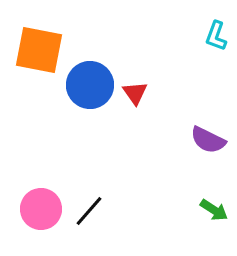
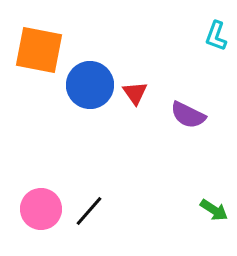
purple semicircle: moved 20 px left, 25 px up
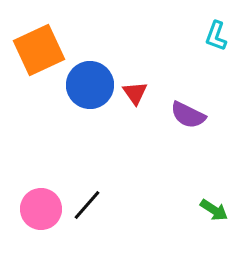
orange square: rotated 36 degrees counterclockwise
black line: moved 2 px left, 6 px up
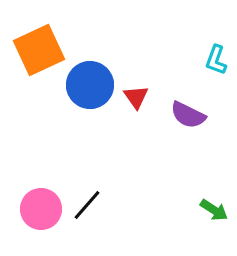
cyan L-shape: moved 24 px down
red triangle: moved 1 px right, 4 px down
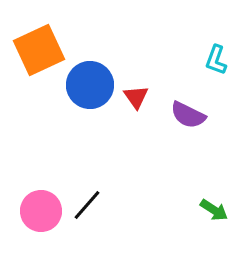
pink circle: moved 2 px down
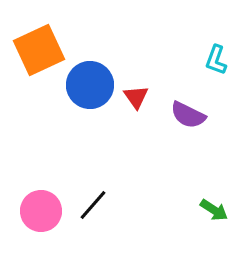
black line: moved 6 px right
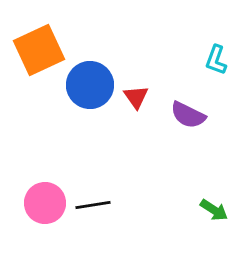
black line: rotated 40 degrees clockwise
pink circle: moved 4 px right, 8 px up
